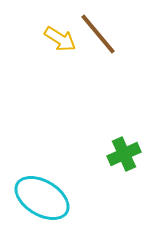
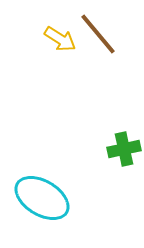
green cross: moved 5 px up; rotated 12 degrees clockwise
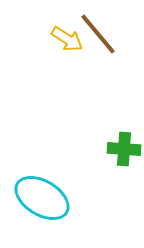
yellow arrow: moved 7 px right
green cross: rotated 16 degrees clockwise
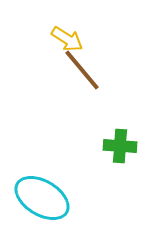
brown line: moved 16 px left, 36 px down
green cross: moved 4 px left, 3 px up
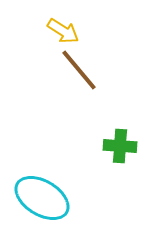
yellow arrow: moved 4 px left, 8 px up
brown line: moved 3 px left
